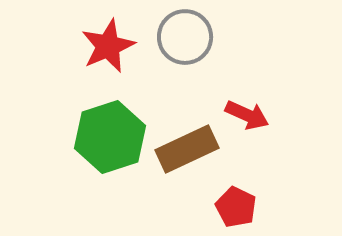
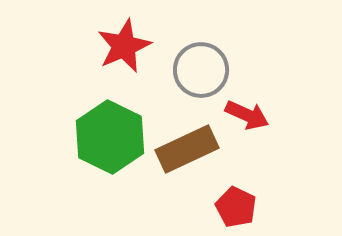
gray circle: moved 16 px right, 33 px down
red star: moved 16 px right
green hexagon: rotated 16 degrees counterclockwise
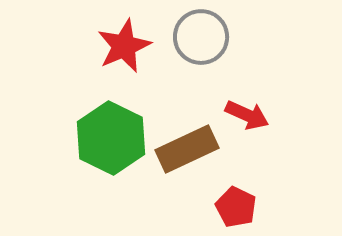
gray circle: moved 33 px up
green hexagon: moved 1 px right, 1 px down
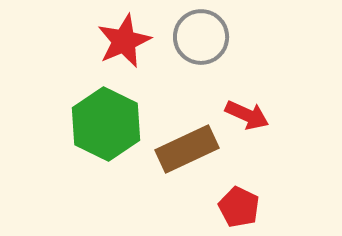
red star: moved 5 px up
green hexagon: moved 5 px left, 14 px up
red pentagon: moved 3 px right
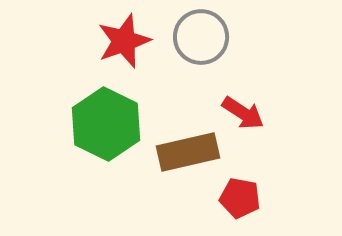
red star: rotated 4 degrees clockwise
red arrow: moved 4 px left, 2 px up; rotated 9 degrees clockwise
brown rectangle: moved 1 px right, 3 px down; rotated 12 degrees clockwise
red pentagon: moved 1 px right, 9 px up; rotated 15 degrees counterclockwise
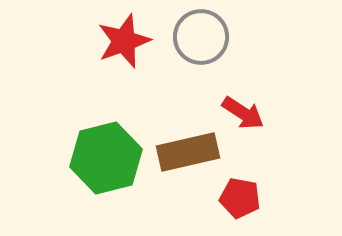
green hexagon: moved 34 px down; rotated 20 degrees clockwise
